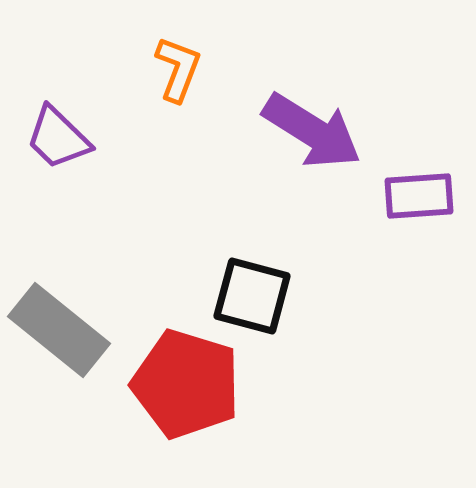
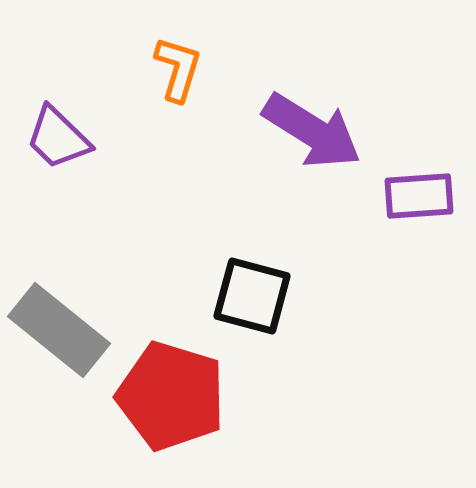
orange L-shape: rotated 4 degrees counterclockwise
red pentagon: moved 15 px left, 12 px down
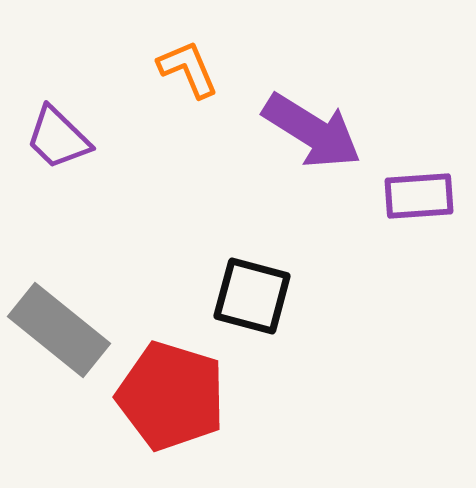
orange L-shape: moved 10 px right; rotated 40 degrees counterclockwise
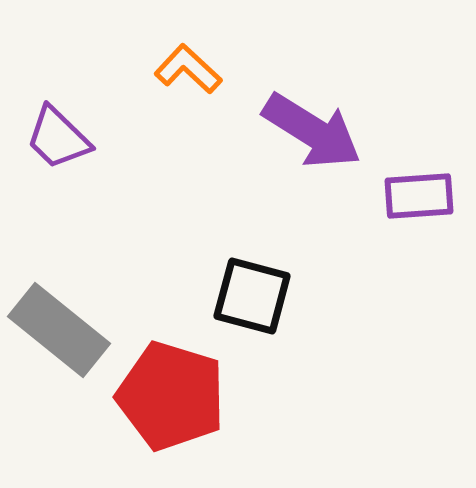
orange L-shape: rotated 24 degrees counterclockwise
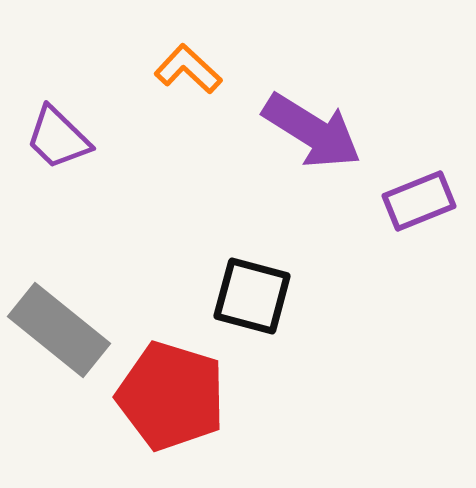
purple rectangle: moved 5 px down; rotated 18 degrees counterclockwise
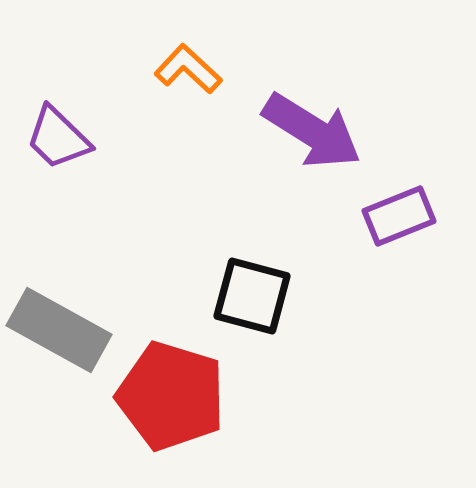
purple rectangle: moved 20 px left, 15 px down
gray rectangle: rotated 10 degrees counterclockwise
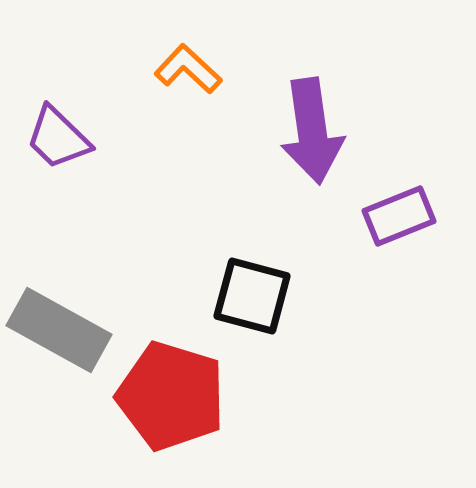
purple arrow: rotated 50 degrees clockwise
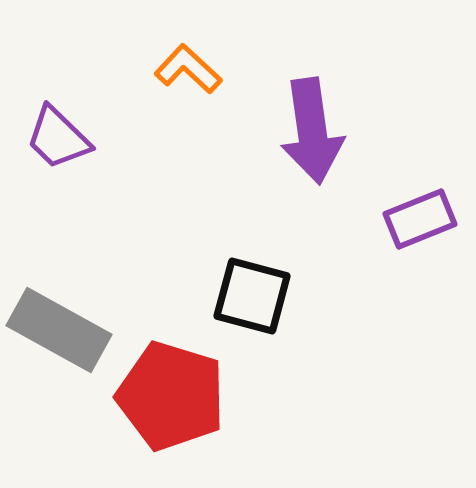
purple rectangle: moved 21 px right, 3 px down
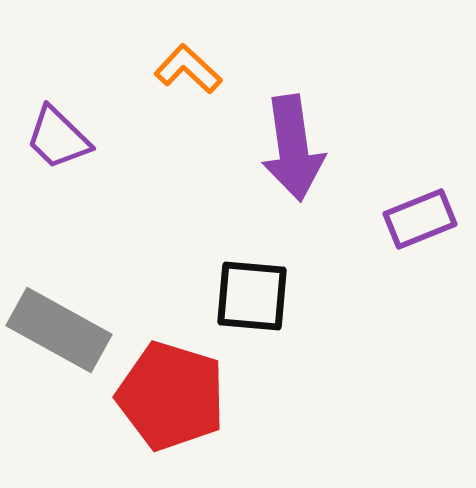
purple arrow: moved 19 px left, 17 px down
black square: rotated 10 degrees counterclockwise
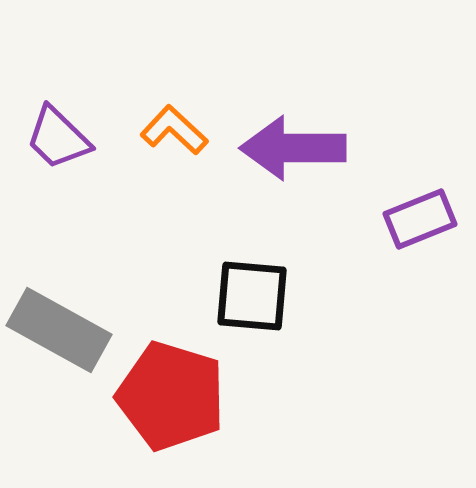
orange L-shape: moved 14 px left, 61 px down
purple arrow: rotated 98 degrees clockwise
